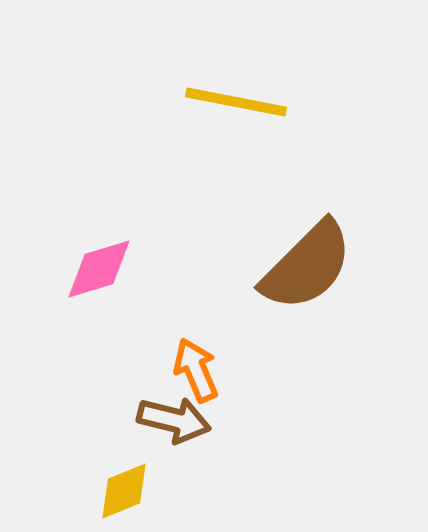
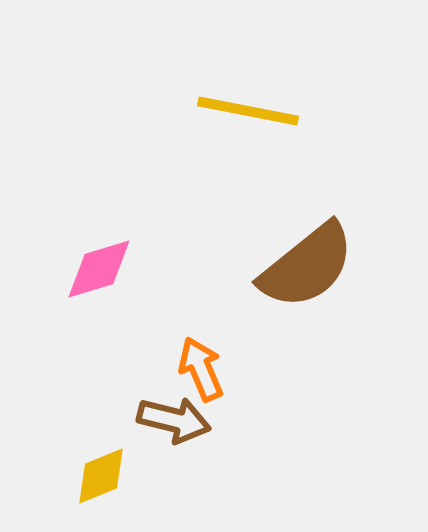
yellow line: moved 12 px right, 9 px down
brown semicircle: rotated 6 degrees clockwise
orange arrow: moved 5 px right, 1 px up
yellow diamond: moved 23 px left, 15 px up
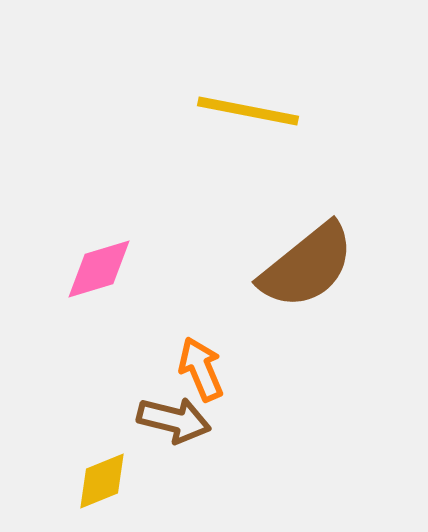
yellow diamond: moved 1 px right, 5 px down
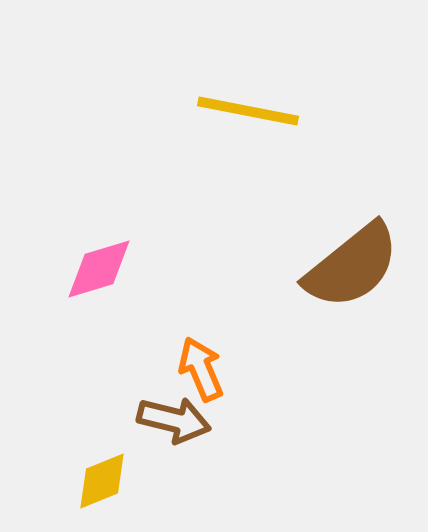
brown semicircle: moved 45 px right
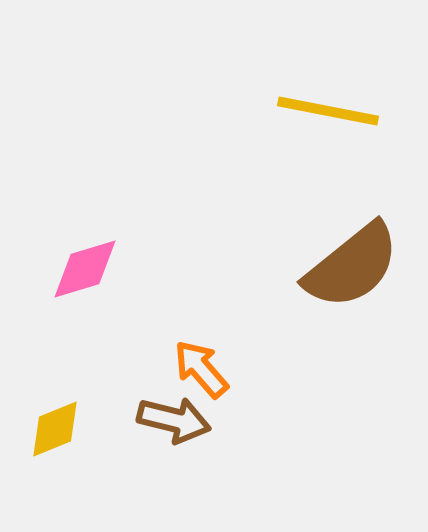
yellow line: moved 80 px right
pink diamond: moved 14 px left
orange arrow: rotated 18 degrees counterclockwise
yellow diamond: moved 47 px left, 52 px up
